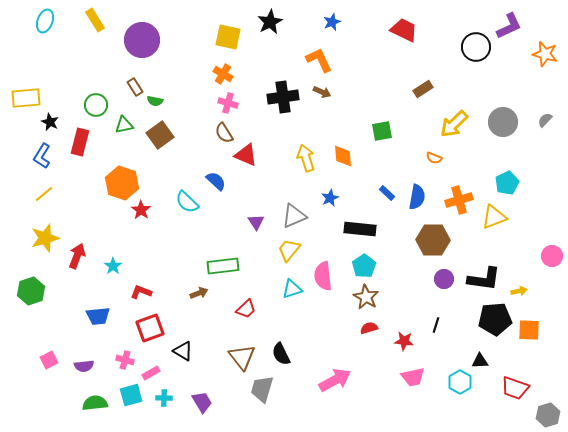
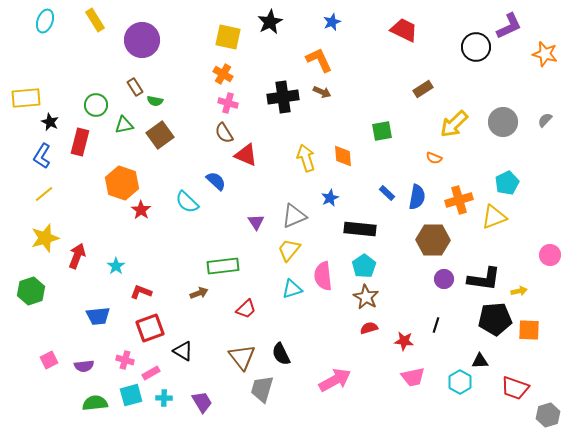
pink circle at (552, 256): moved 2 px left, 1 px up
cyan star at (113, 266): moved 3 px right
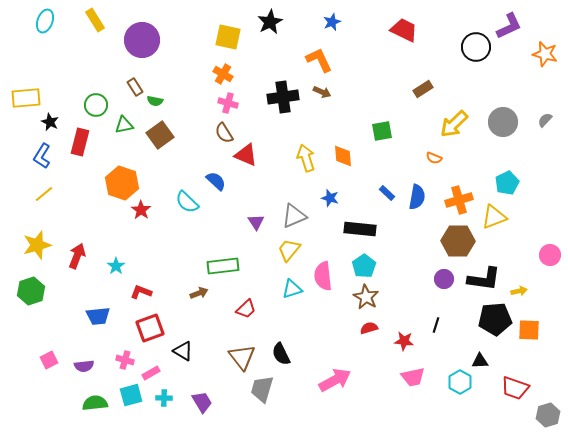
blue star at (330, 198): rotated 30 degrees counterclockwise
yellow star at (45, 238): moved 8 px left, 7 px down
brown hexagon at (433, 240): moved 25 px right, 1 px down
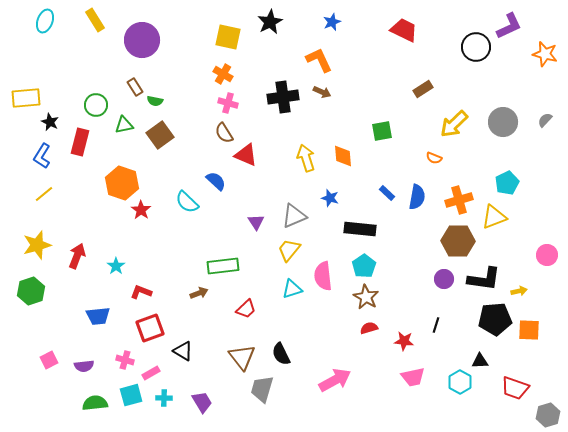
pink circle at (550, 255): moved 3 px left
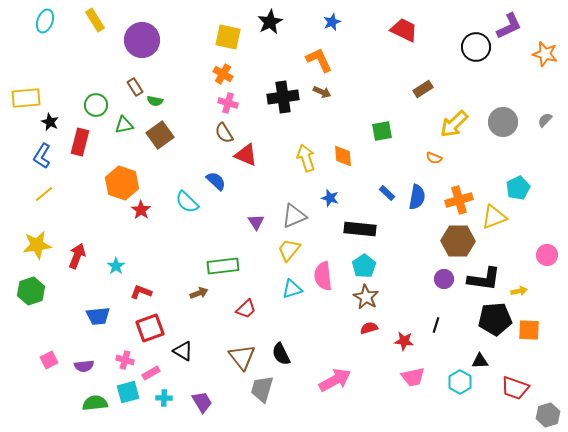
cyan pentagon at (507, 183): moved 11 px right, 5 px down
yellow star at (37, 245): rotated 8 degrees clockwise
cyan square at (131, 395): moved 3 px left, 3 px up
